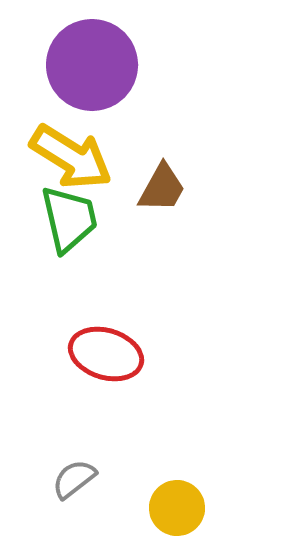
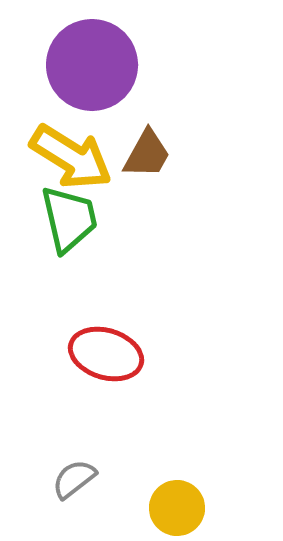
brown trapezoid: moved 15 px left, 34 px up
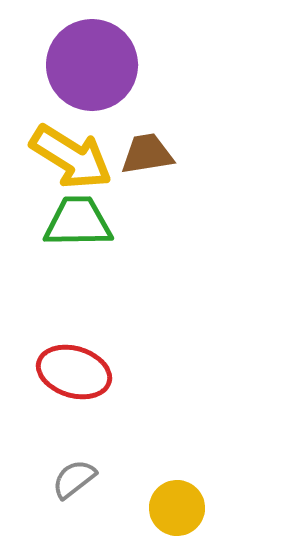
brown trapezoid: rotated 128 degrees counterclockwise
green trapezoid: moved 9 px right, 3 px down; rotated 78 degrees counterclockwise
red ellipse: moved 32 px left, 18 px down
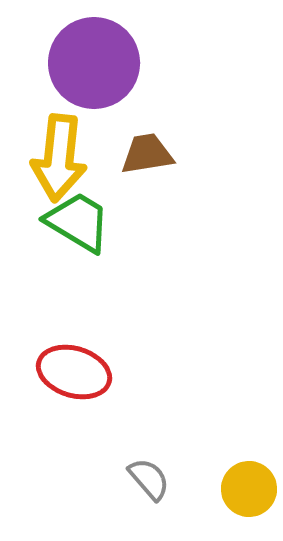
purple circle: moved 2 px right, 2 px up
yellow arrow: moved 12 px left, 1 px down; rotated 64 degrees clockwise
green trapezoid: rotated 32 degrees clockwise
gray semicircle: moved 75 px right; rotated 87 degrees clockwise
yellow circle: moved 72 px right, 19 px up
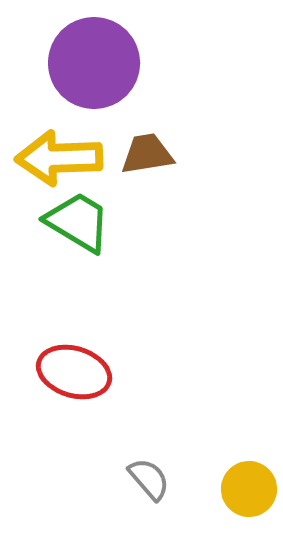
yellow arrow: rotated 82 degrees clockwise
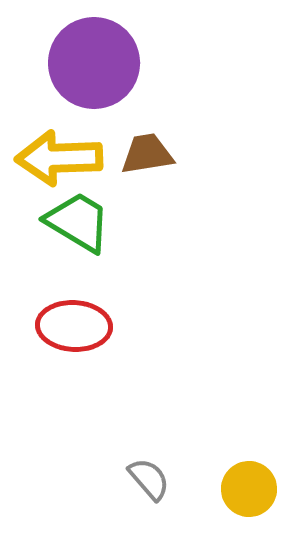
red ellipse: moved 46 px up; rotated 14 degrees counterclockwise
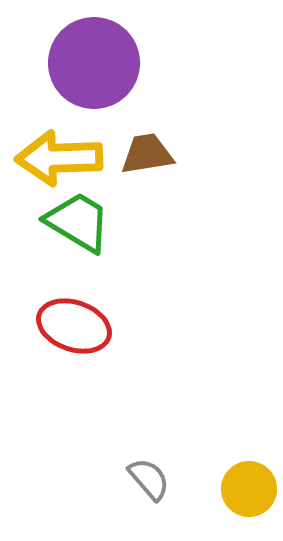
red ellipse: rotated 16 degrees clockwise
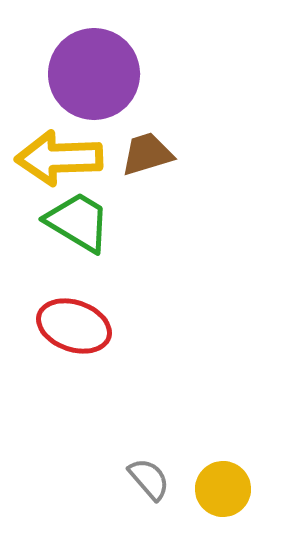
purple circle: moved 11 px down
brown trapezoid: rotated 8 degrees counterclockwise
yellow circle: moved 26 px left
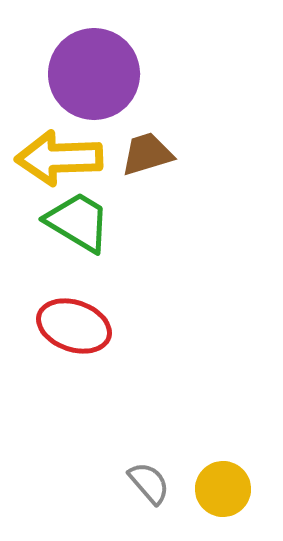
gray semicircle: moved 4 px down
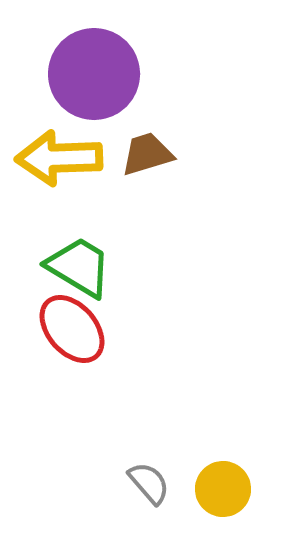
green trapezoid: moved 1 px right, 45 px down
red ellipse: moved 2 px left, 3 px down; rotated 30 degrees clockwise
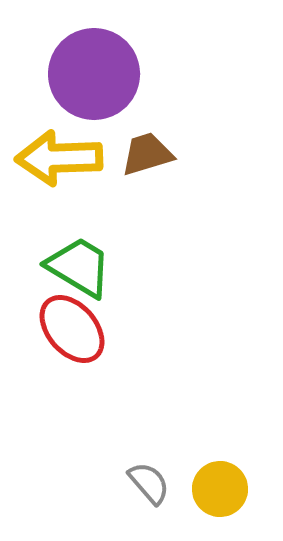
yellow circle: moved 3 px left
